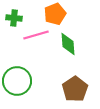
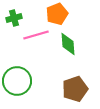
orange pentagon: moved 2 px right
green cross: rotated 21 degrees counterclockwise
brown pentagon: rotated 15 degrees clockwise
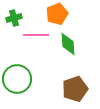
pink line: rotated 15 degrees clockwise
green circle: moved 2 px up
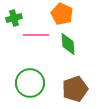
orange pentagon: moved 5 px right; rotated 25 degrees counterclockwise
green circle: moved 13 px right, 4 px down
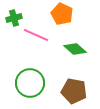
pink line: rotated 25 degrees clockwise
green diamond: moved 7 px right, 5 px down; rotated 45 degrees counterclockwise
brown pentagon: moved 1 px left, 2 px down; rotated 30 degrees clockwise
